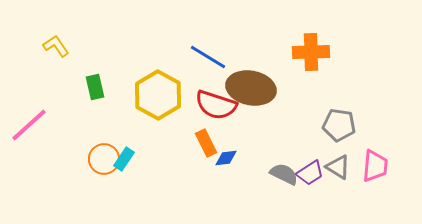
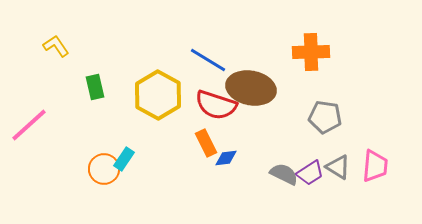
blue line: moved 3 px down
gray pentagon: moved 14 px left, 8 px up
orange circle: moved 10 px down
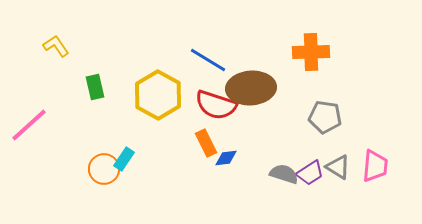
brown ellipse: rotated 15 degrees counterclockwise
gray semicircle: rotated 8 degrees counterclockwise
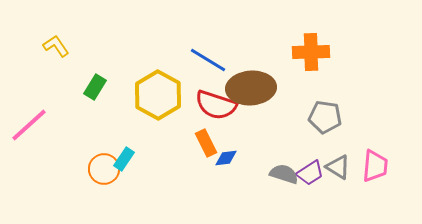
green rectangle: rotated 45 degrees clockwise
